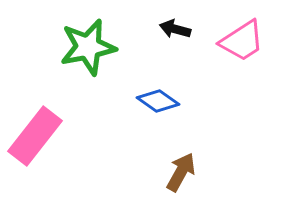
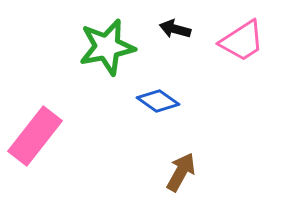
green star: moved 19 px right
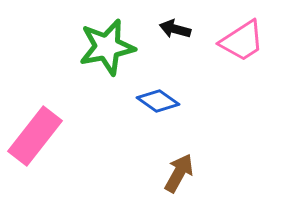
brown arrow: moved 2 px left, 1 px down
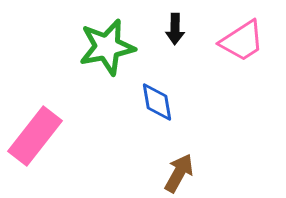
black arrow: rotated 104 degrees counterclockwise
blue diamond: moved 1 px left, 1 px down; rotated 45 degrees clockwise
